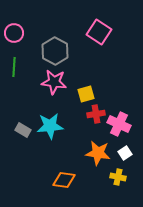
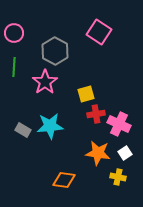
pink star: moved 9 px left; rotated 30 degrees clockwise
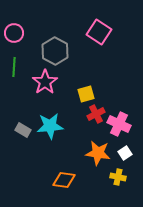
red cross: rotated 18 degrees counterclockwise
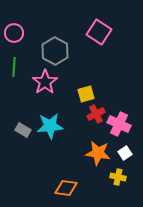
orange diamond: moved 2 px right, 8 px down
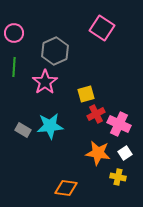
pink square: moved 3 px right, 4 px up
gray hexagon: rotated 8 degrees clockwise
